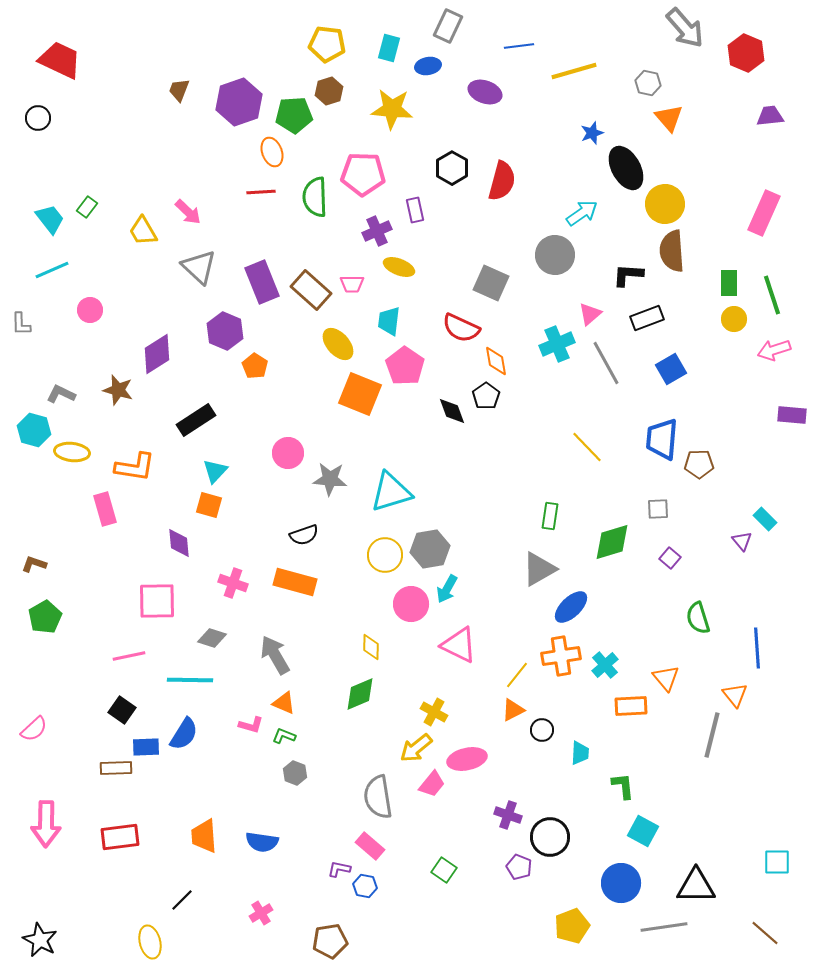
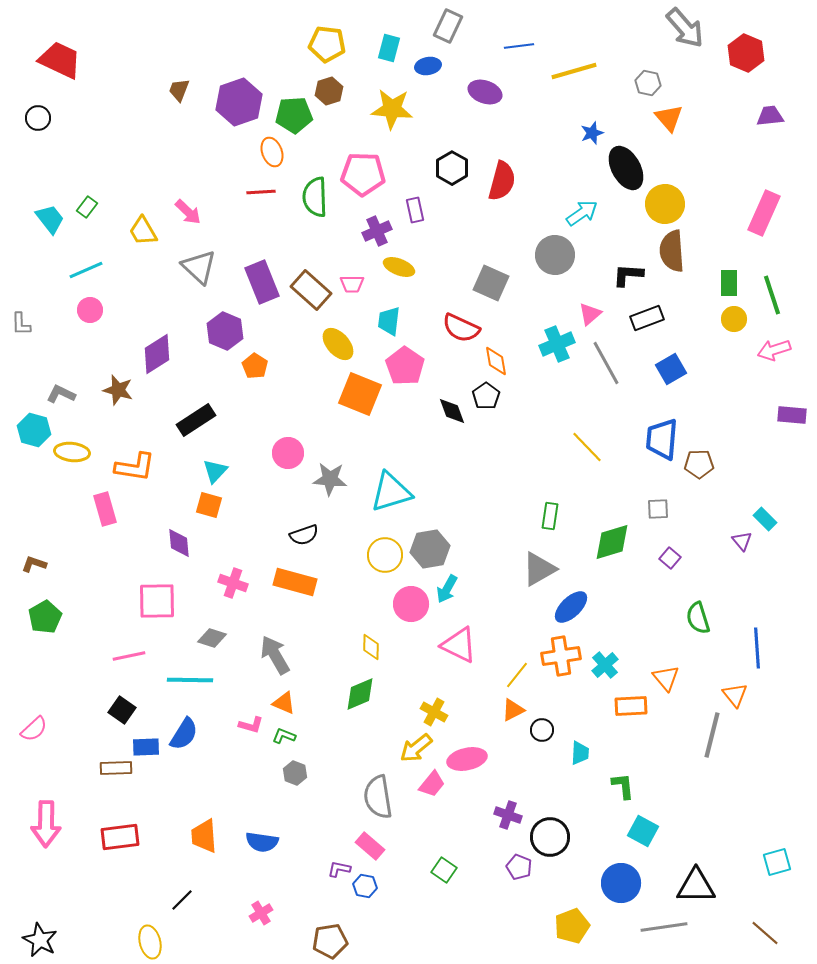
cyan line at (52, 270): moved 34 px right
cyan square at (777, 862): rotated 16 degrees counterclockwise
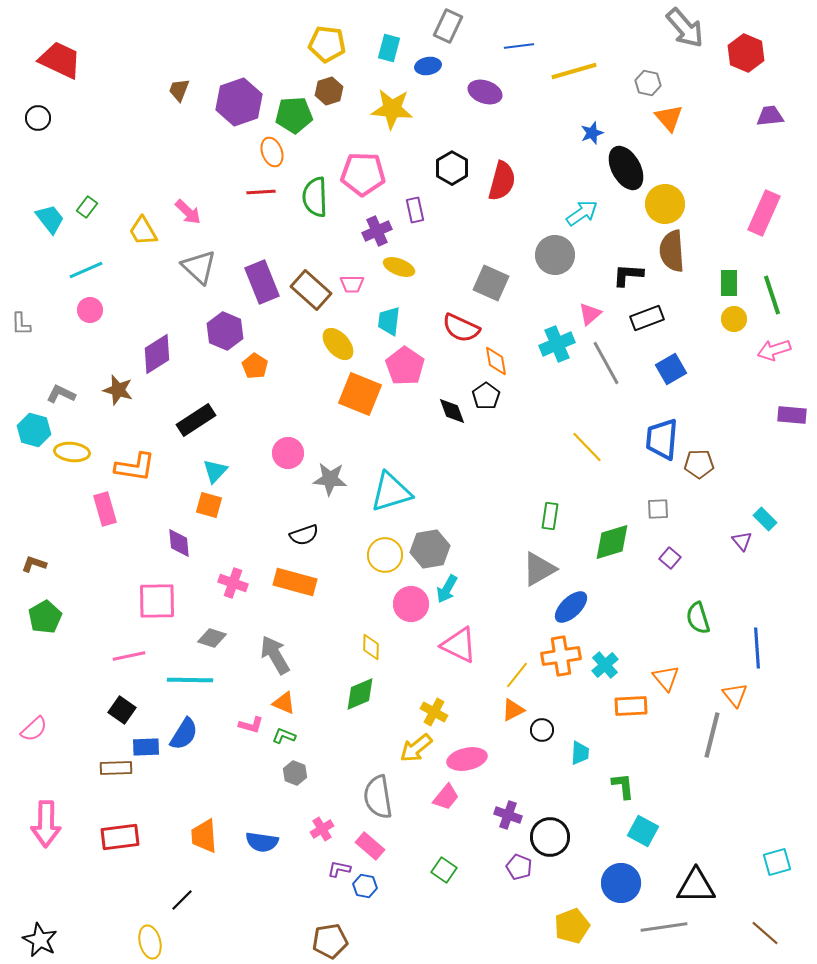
pink trapezoid at (432, 784): moved 14 px right, 13 px down
pink cross at (261, 913): moved 61 px right, 84 px up
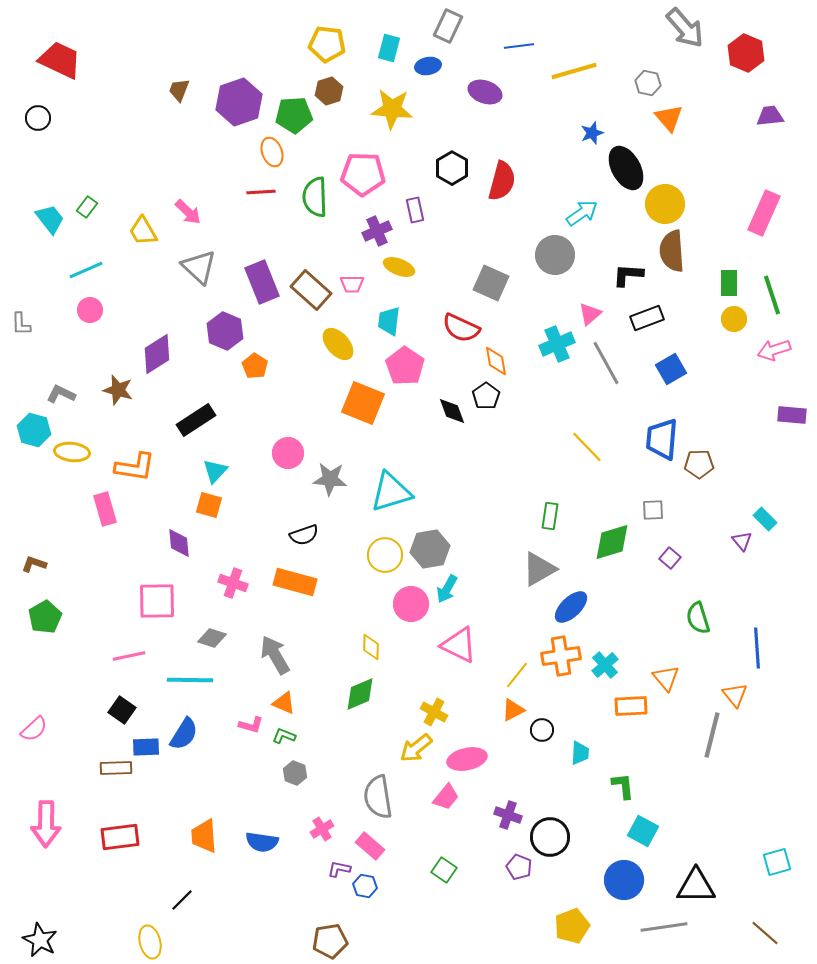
orange square at (360, 394): moved 3 px right, 9 px down
gray square at (658, 509): moved 5 px left, 1 px down
blue circle at (621, 883): moved 3 px right, 3 px up
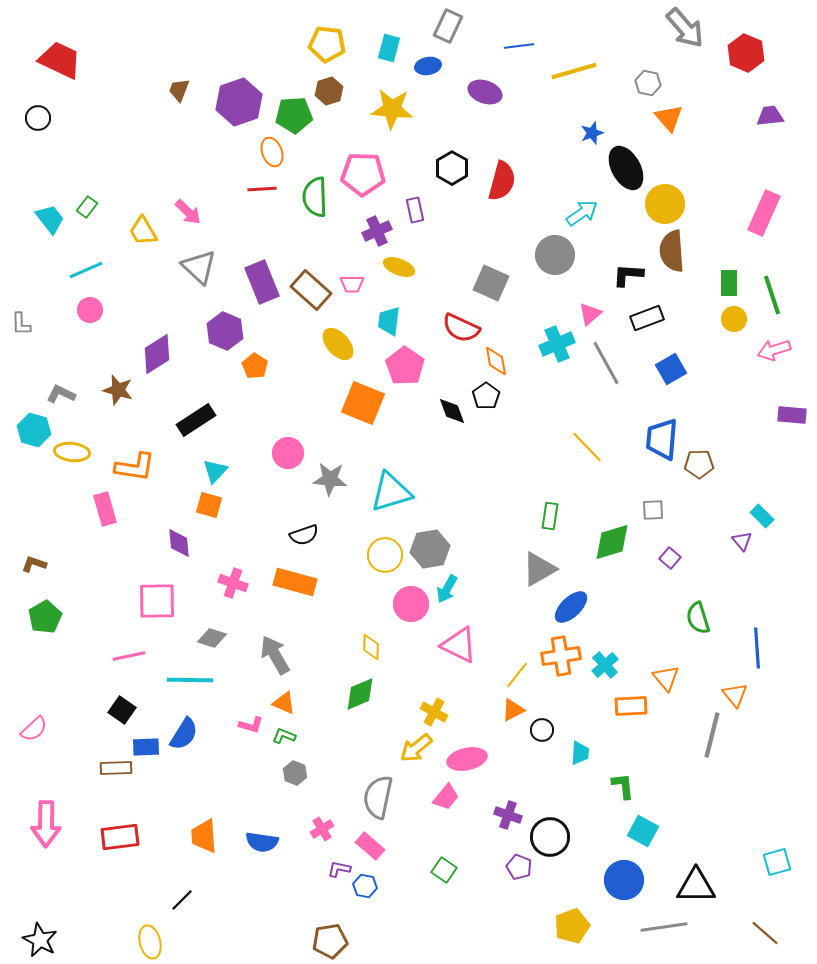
red line at (261, 192): moved 1 px right, 3 px up
cyan rectangle at (765, 519): moved 3 px left, 3 px up
gray semicircle at (378, 797): rotated 21 degrees clockwise
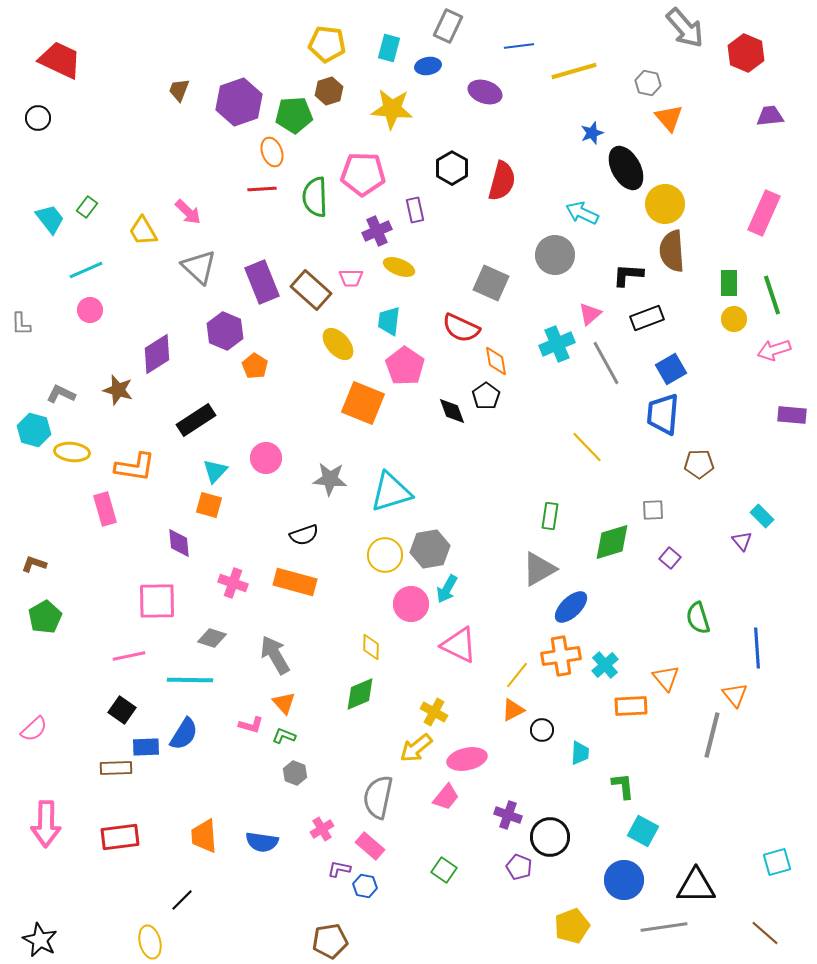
cyan arrow at (582, 213): rotated 120 degrees counterclockwise
pink trapezoid at (352, 284): moved 1 px left, 6 px up
blue trapezoid at (662, 439): moved 1 px right, 25 px up
pink circle at (288, 453): moved 22 px left, 5 px down
orange triangle at (284, 703): rotated 25 degrees clockwise
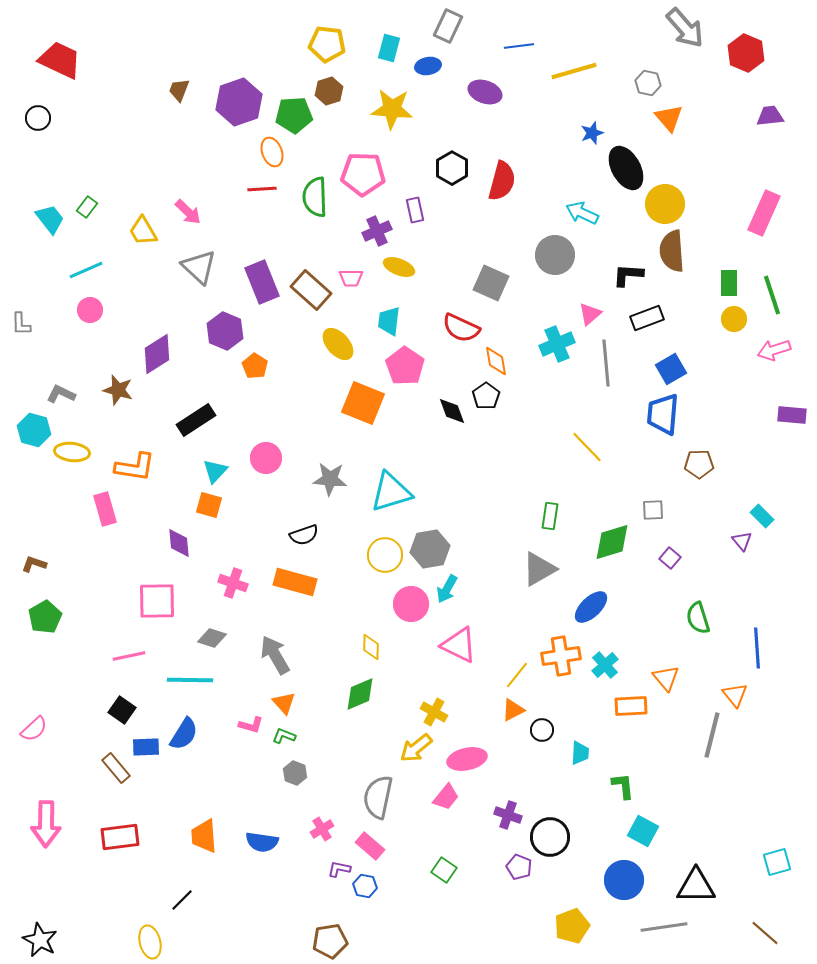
gray line at (606, 363): rotated 24 degrees clockwise
blue ellipse at (571, 607): moved 20 px right
brown rectangle at (116, 768): rotated 52 degrees clockwise
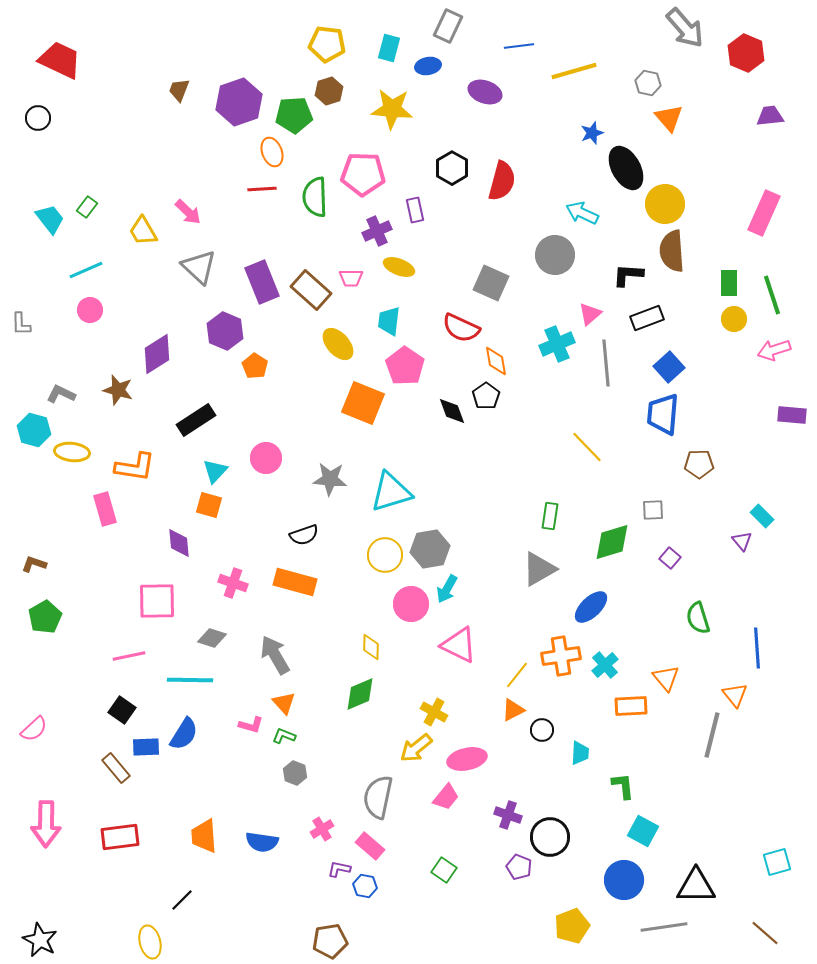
blue square at (671, 369): moved 2 px left, 2 px up; rotated 12 degrees counterclockwise
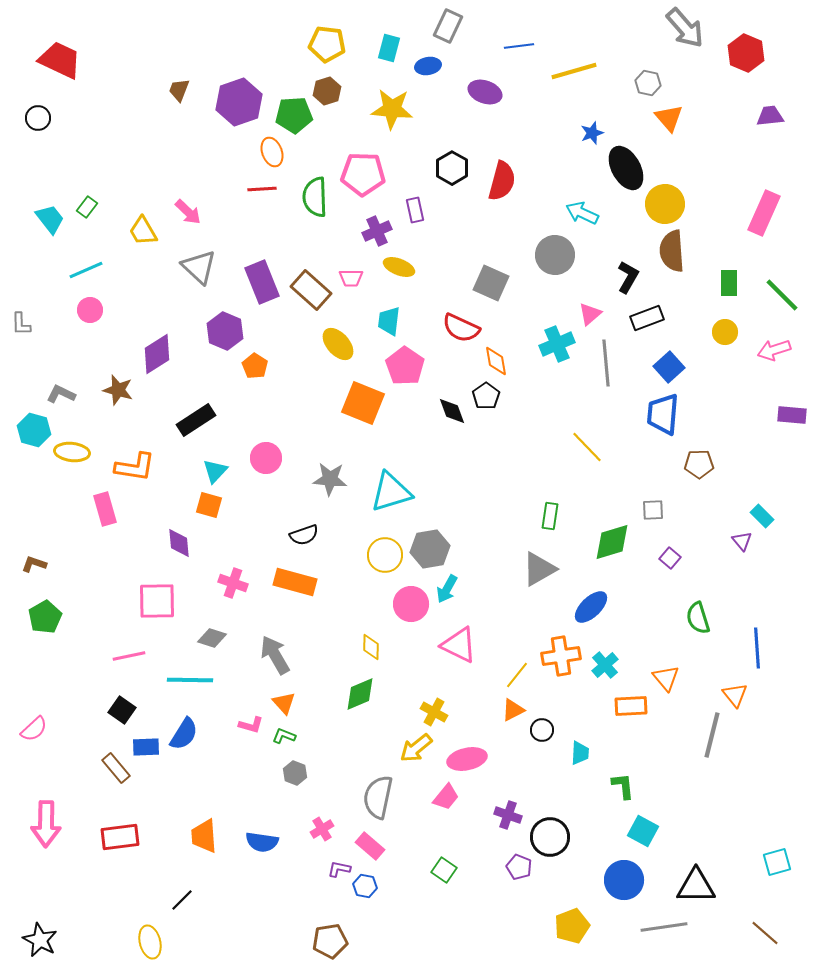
brown hexagon at (329, 91): moved 2 px left
black L-shape at (628, 275): moved 2 px down; rotated 116 degrees clockwise
green line at (772, 295): moved 10 px right; rotated 27 degrees counterclockwise
yellow circle at (734, 319): moved 9 px left, 13 px down
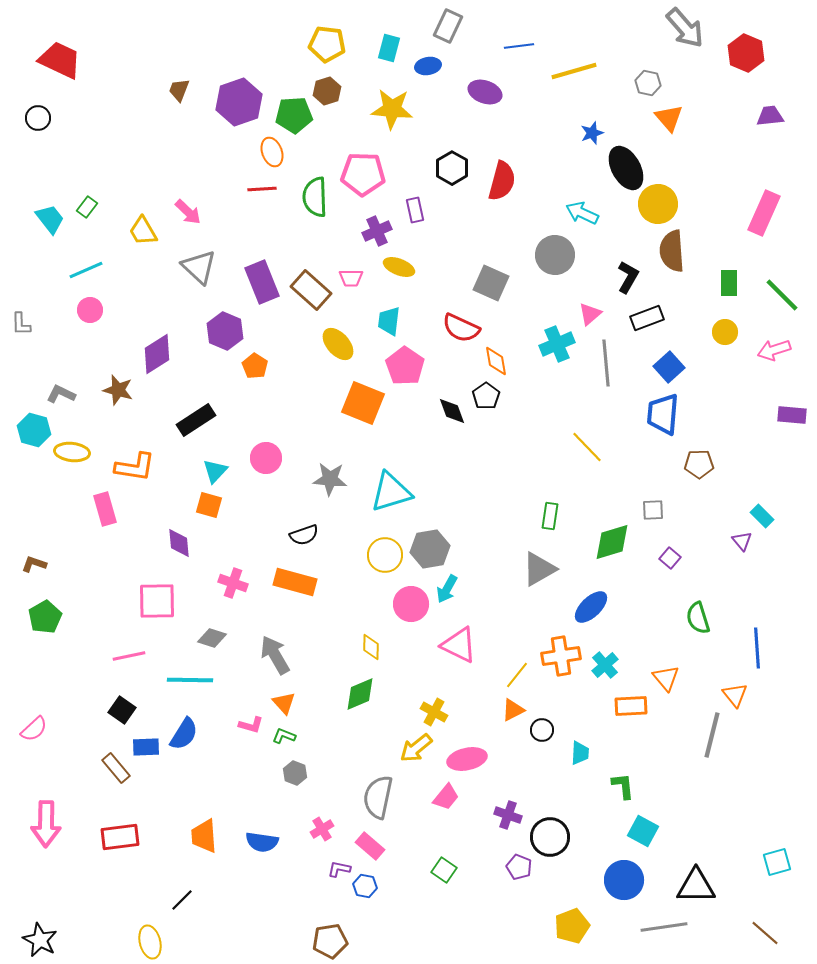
yellow circle at (665, 204): moved 7 px left
